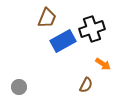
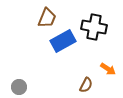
black cross: moved 2 px right, 2 px up; rotated 30 degrees clockwise
orange arrow: moved 5 px right, 5 px down
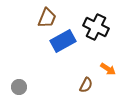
black cross: moved 2 px right; rotated 15 degrees clockwise
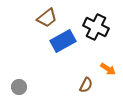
brown trapezoid: rotated 30 degrees clockwise
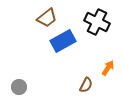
black cross: moved 1 px right, 5 px up
orange arrow: moved 1 px up; rotated 91 degrees counterclockwise
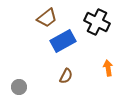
orange arrow: rotated 42 degrees counterclockwise
brown semicircle: moved 20 px left, 9 px up
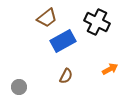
orange arrow: moved 2 px right, 1 px down; rotated 70 degrees clockwise
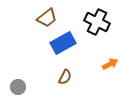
blue rectangle: moved 2 px down
orange arrow: moved 5 px up
brown semicircle: moved 1 px left, 1 px down
gray circle: moved 1 px left
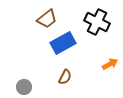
brown trapezoid: moved 1 px down
gray circle: moved 6 px right
